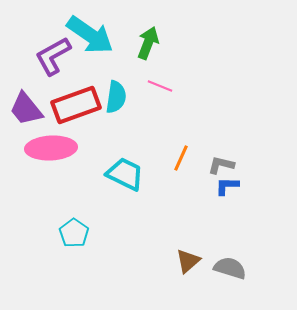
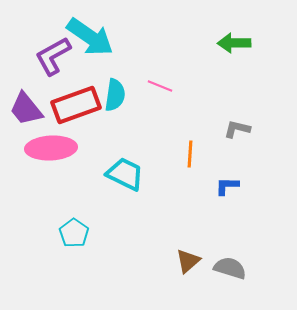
cyan arrow: moved 2 px down
green arrow: moved 86 px right; rotated 112 degrees counterclockwise
cyan semicircle: moved 1 px left, 2 px up
orange line: moved 9 px right, 4 px up; rotated 20 degrees counterclockwise
gray L-shape: moved 16 px right, 36 px up
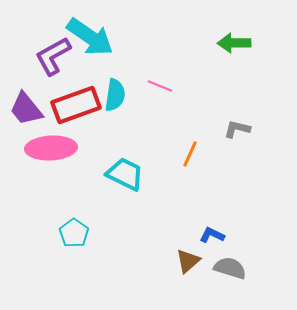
orange line: rotated 20 degrees clockwise
blue L-shape: moved 15 px left, 49 px down; rotated 25 degrees clockwise
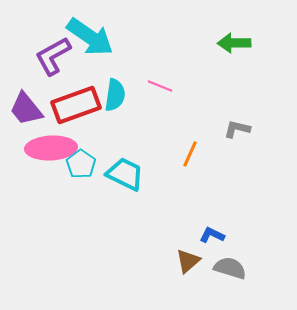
cyan pentagon: moved 7 px right, 69 px up
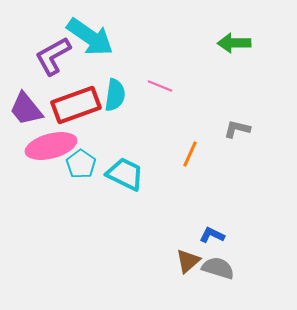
pink ellipse: moved 2 px up; rotated 12 degrees counterclockwise
gray semicircle: moved 12 px left
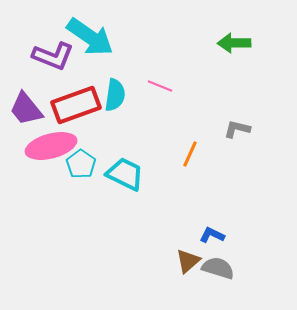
purple L-shape: rotated 129 degrees counterclockwise
